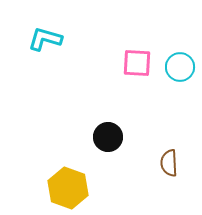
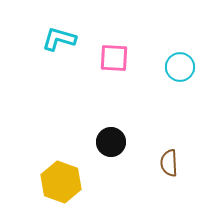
cyan L-shape: moved 14 px right
pink square: moved 23 px left, 5 px up
black circle: moved 3 px right, 5 px down
yellow hexagon: moved 7 px left, 6 px up
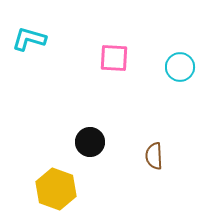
cyan L-shape: moved 30 px left
black circle: moved 21 px left
brown semicircle: moved 15 px left, 7 px up
yellow hexagon: moved 5 px left, 7 px down
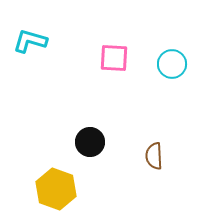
cyan L-shape: moved 1 px right, 2 px down
cyan circle: moved 8 px left, 3 px up
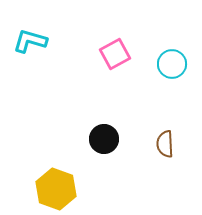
pink square: moved 1 px right, 4 px up; rotated 32 degrees counterclockwise
black circle: moved 14 px right, 3 px up
brown semicircle: moved 11 px right, 12 px up
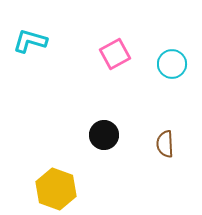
black circle: moved 4 px up
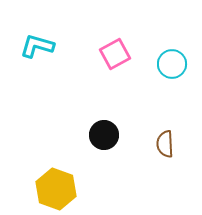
cyan L-shape: moved 7 px right, 5 px down
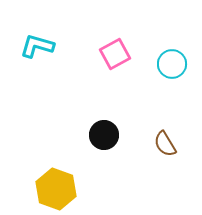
brown semicircle: rotated 28 degrees counterclockwise
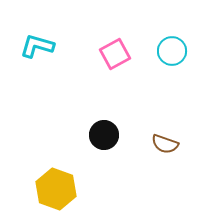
cyan circle: moved 13 px up
brown semicircle: rotated 40 degrees counterclockwise
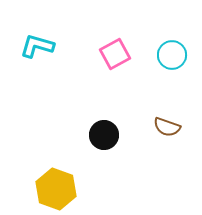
cyan circle: moved 4 px down
brown semicircle: moved 2 px right, 17 px up
